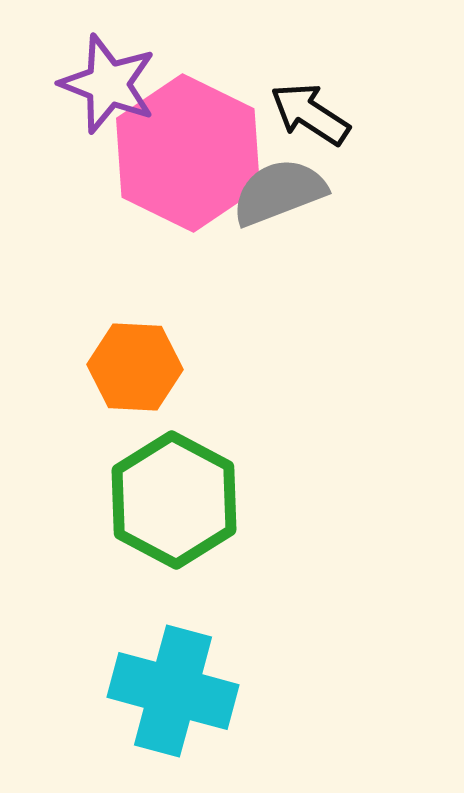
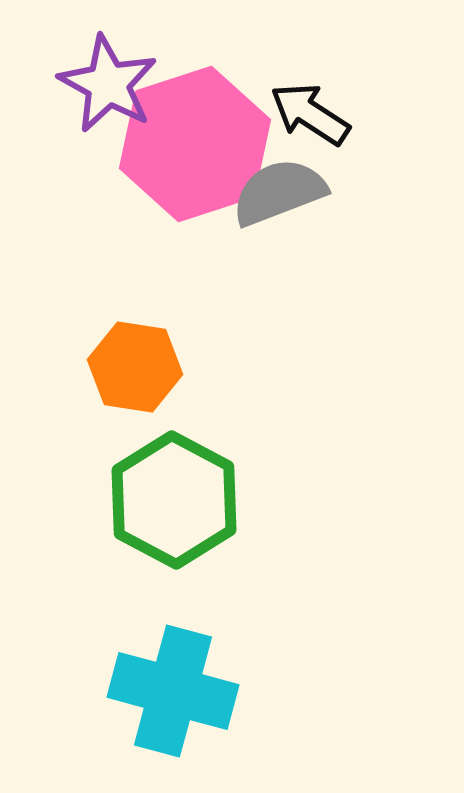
purple star: rotated 8 degrees clockwise
pink hexagon: moved 7 px right, 9 px up; rotated 16 degrees clockwise
orange hexagon: rotated 6 degrees clockwise
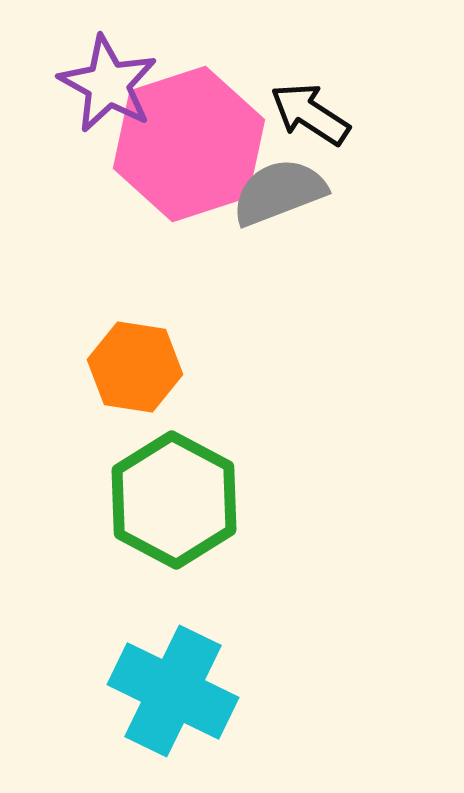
pink hexagon: moved 6 px left
cyan cross: rotated 11 degrees clockwise
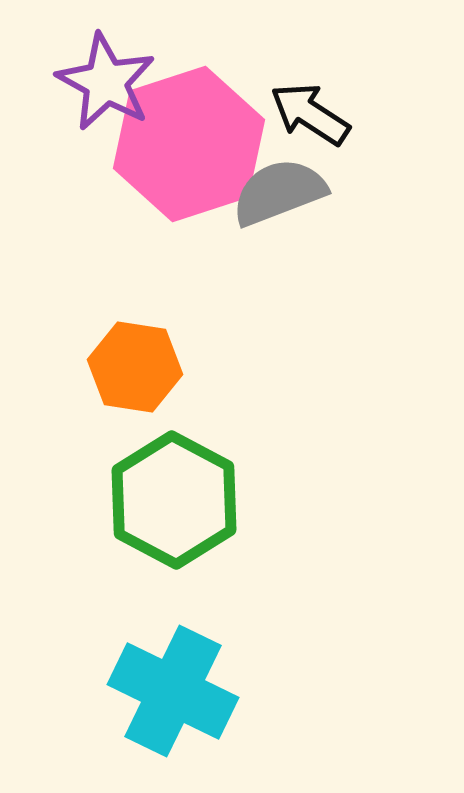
purple star: moved 2 px left, 2 px up
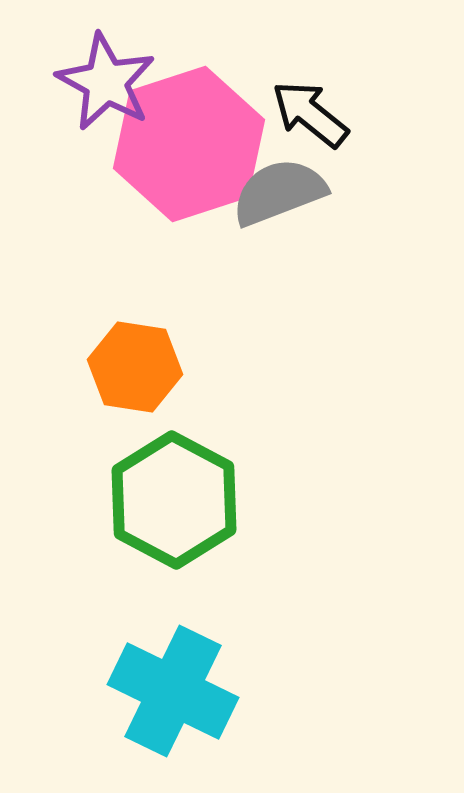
black arrow: rotated 6 degrees clockwise
